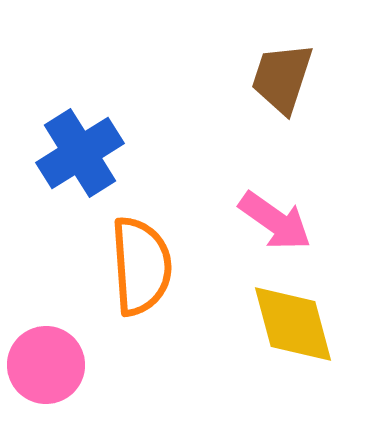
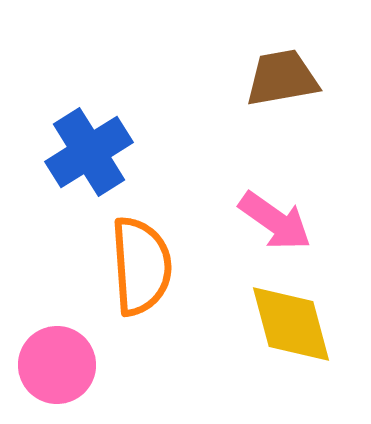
brown trapezoid: rotated 62 degrees clockwise
blue cross: moved 9 px right, 1 px up
yellow diamond: moved 2 px left
pink circle: moved 11 px right
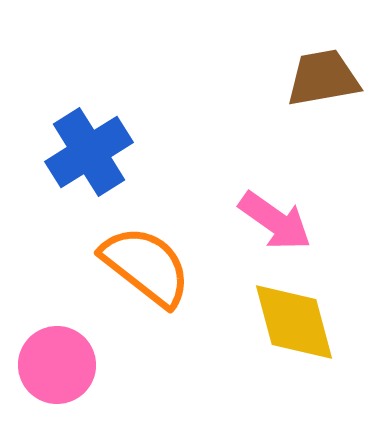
brown trapezoid: moved 41 px right
orange semicircle: moved 5 px right; rotated 48 degrees counterclockwise
yellow diamond: moved 3 px right, 2 px up
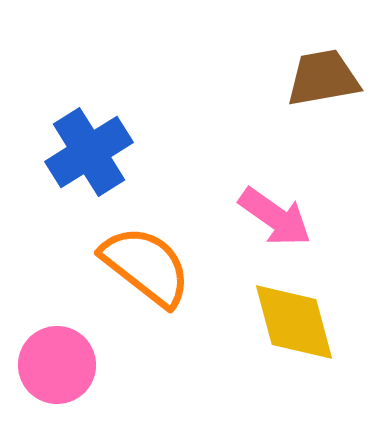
pink arrow: moved 4 px up
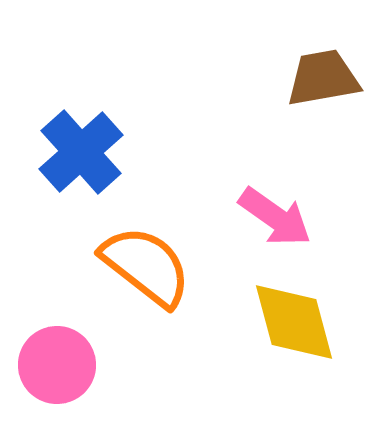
blue cross: moved 8 px left; rotated 10 degrees counterclockwise
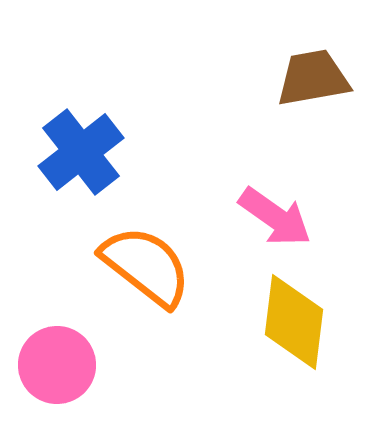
brown trapezoid: moved 10 px left
blue cross: rotated 4 degrees clockwise
yellow diamond: rotated 22 degrees clockwise
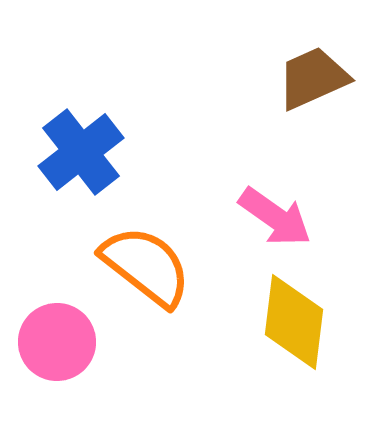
brown trapezoid: rotated 14 degrees counterclockwise
pink circle: moved 23 px up
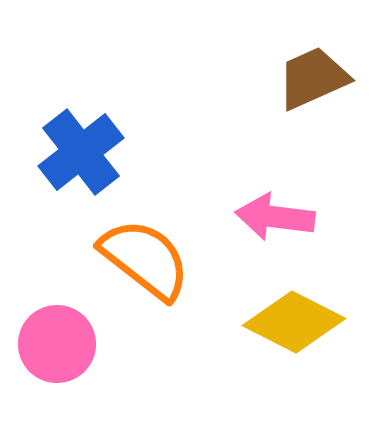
pink arrow: rotated 152 degrees clockwise
orange semicircle: moved 1 px left, 7 px up
yellow diamond: rotated 70 degrees counterclockwise
pink circle: moved 2 px down
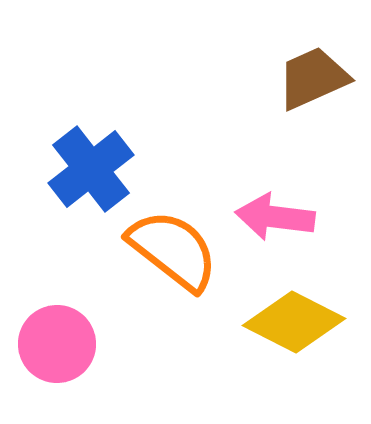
blue cross: moved 10 px right, 17 px down
orange semicircle: moved 28 px right, 9 px up
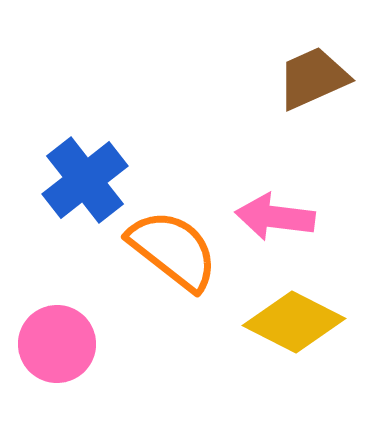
blue cross: moved 6 px left, 11 px down
